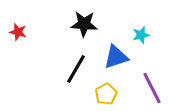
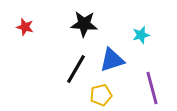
red star: moved 7 px right, 5 px up
blue triangle: moved 4 px left, 3 px down
purple line: rotated 12 degrees clockwise
yellow pentagon: moved 5 px left, 1 px down; rotated 15 degrees clockwise
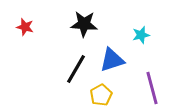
yellow pentagon: rotated 15 degrees counterclockwise
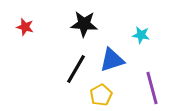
cyan star: rotated 24 degrees clockwise
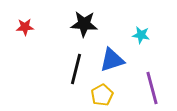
red star: rotated 18 degrees counterclockwise
black line: rotated 16 degrees counterclockwise
yellow pentagon: moved 1 px right
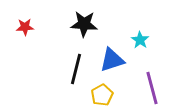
cyan star: moved 1 px left, 5 px down; rotated 24 degrees clockwise
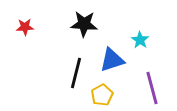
black line: moved 4 px down
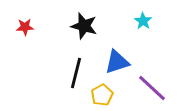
black star: moved 2 px down; rotated 12 degrees clockwise
cyan star: moved 3 px right, 19 px up
blue triangle: moved 5 px right, 2 px down
purple line: rotated 32 degrees counterclockwise
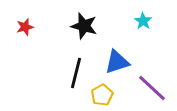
red star: rotated 12 degrees counterclockwise
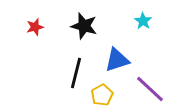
red star: moved 10 px right
blue triangle: moved 2 px up
purple line: moved 2 px left, 1 px down
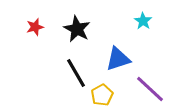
black star: moved 7 px left, 3 px down; rotated 12 degrees clockwise
blue triangle: moved 1 px right, 1 px up
black line: rotated 44 degrees counterclockwise
